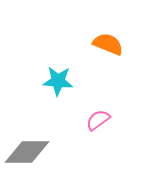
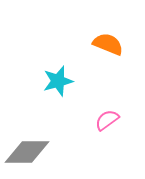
cyan star: rotated 20 degrees counterclockwise
pink semicircle: moved 9 px right
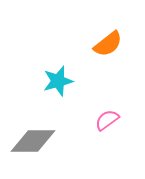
orange semicircle: rotated 120 degrees clockwise
gray diamond: moved 6 px right, 11 px up
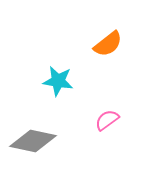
cyan star: rotated 24 degrees clockwise
gray diamond: rotated 12 degrees clockwise
